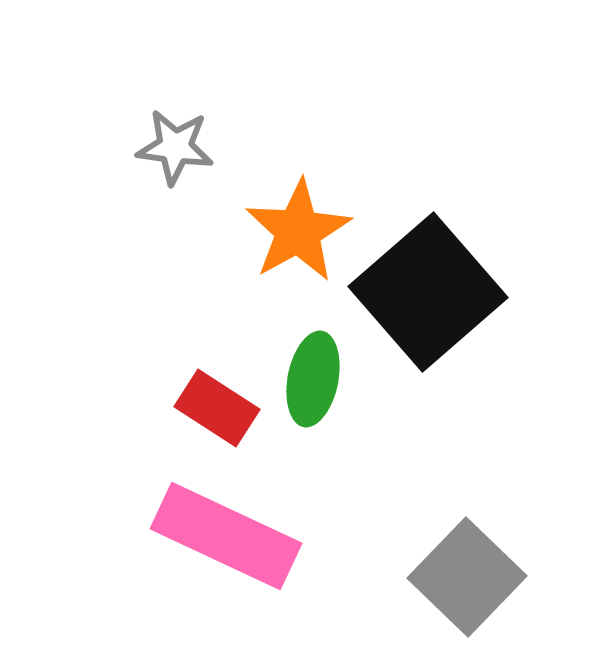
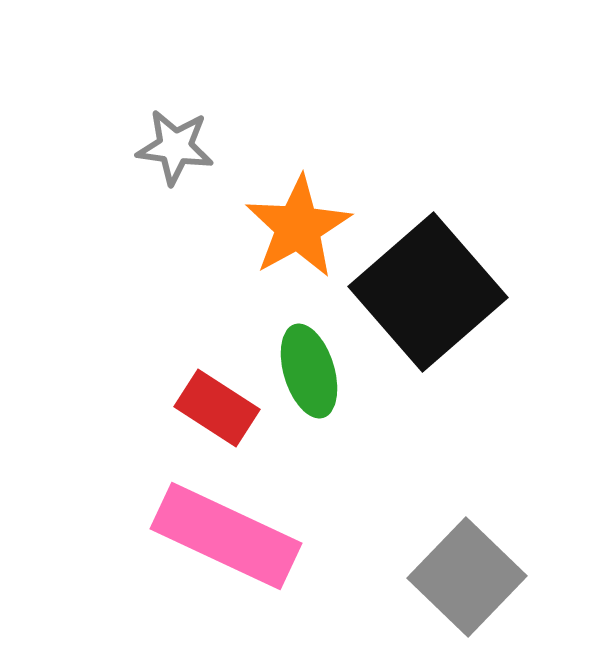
orange star: moved 4 px up
green ellipse: moved 4 px left, 8 px up; rotated 28 degrees counterclockwise
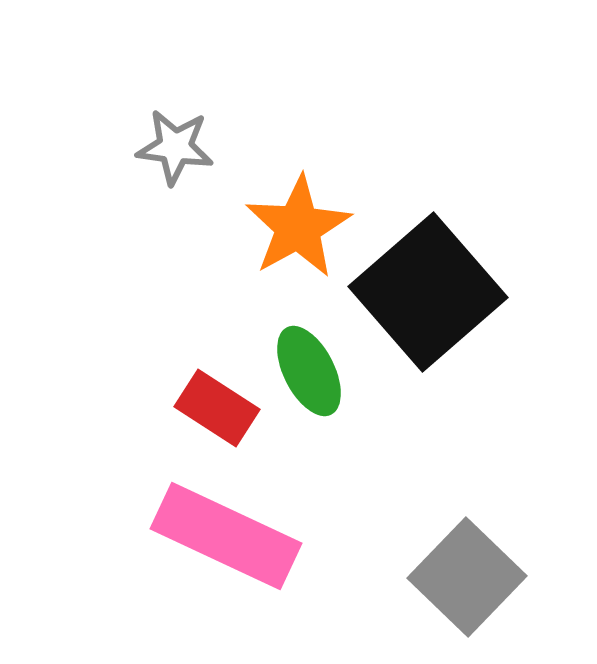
green ellipse: rotated 10 degrees counterclockwise
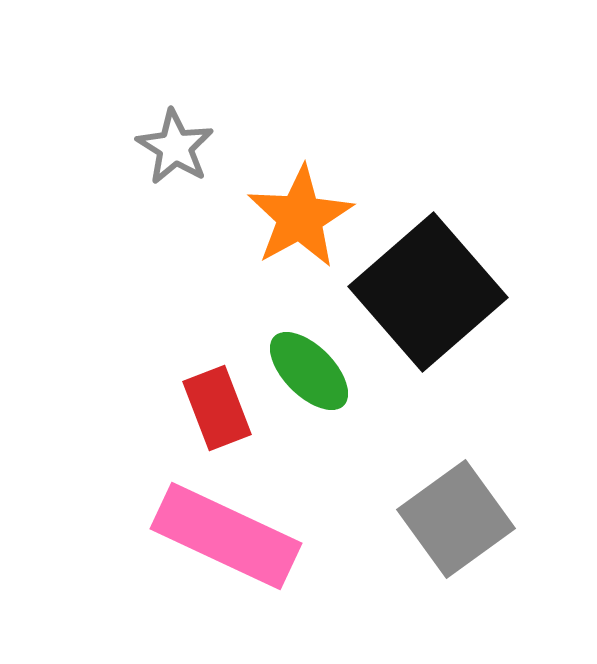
gray star: rotated 24 degrees clockwise
orange star: moved 2 px right, 10 px up
green ellipse: rotated 18 degrees counterclockwise
red rectangle: rotated 36 degrees clockwise
gray square: moved 11 px left, 58 px up; rotated 10 degrees clockwise
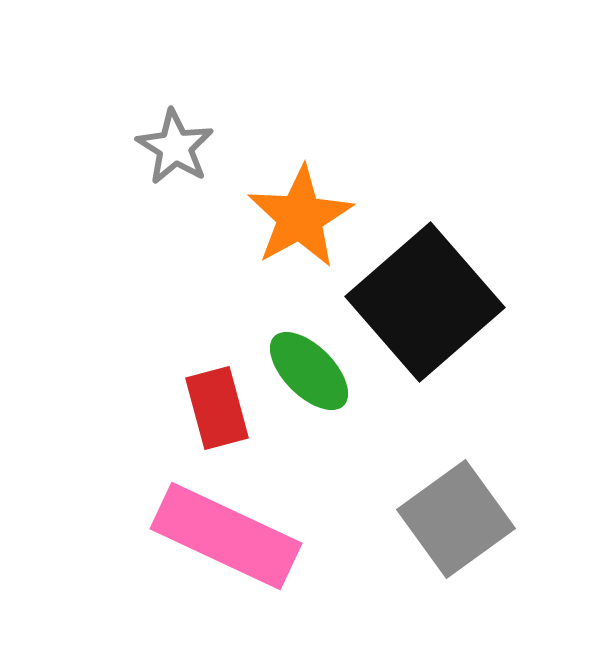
black square: moved 3 px left, 10 px down
red rectangle: rotated 6 degrees clockwise
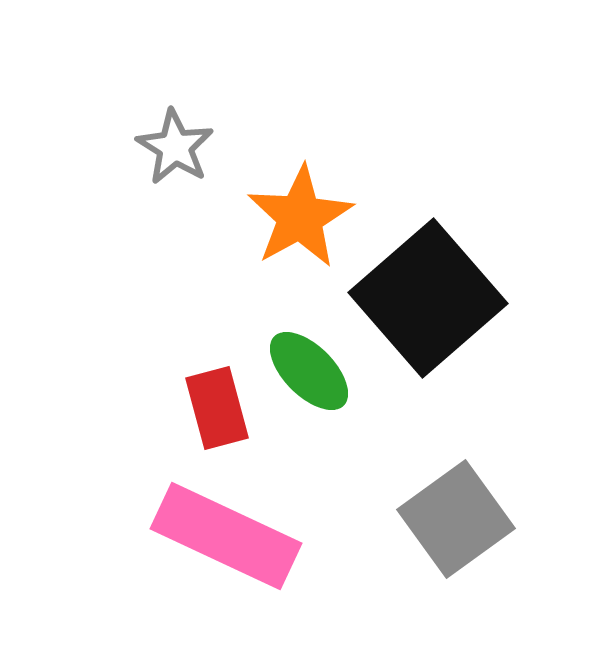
black square: moved 3 px right, 4 px up
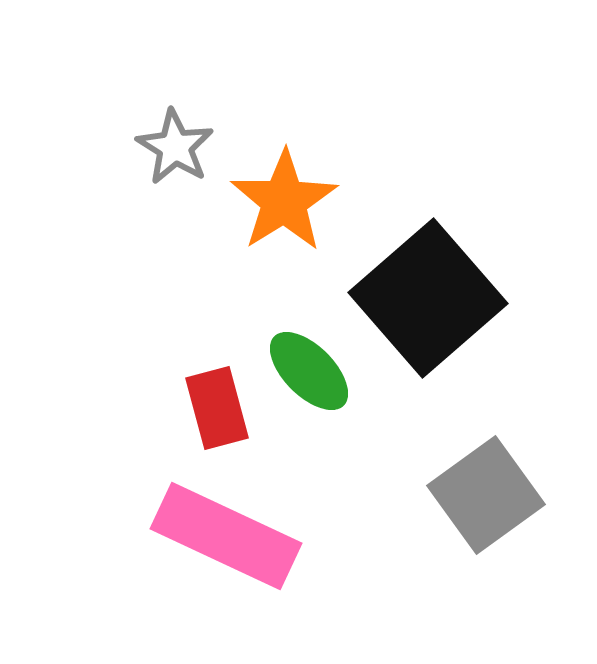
orange star: moved 16 px left, 16 px up; rotated 3 degrees counterclockwise
gray square: moved 30 px right, 24 px up
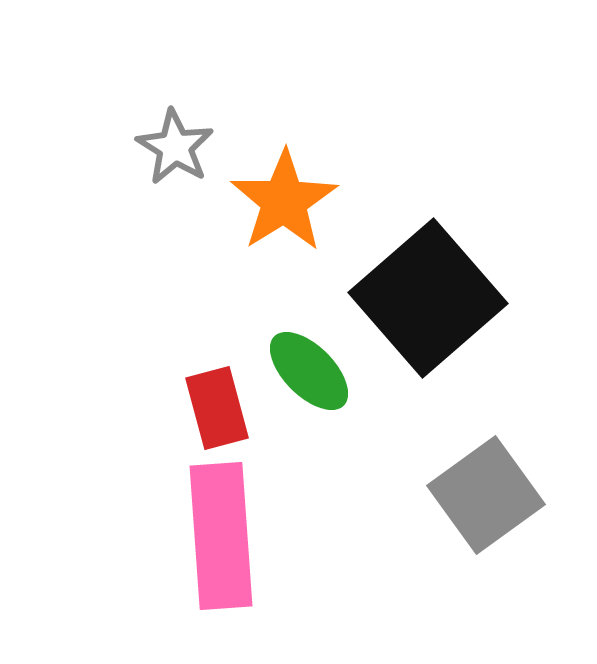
pink rectangle: moved 5 px left; rotated 61 degrees clockwise
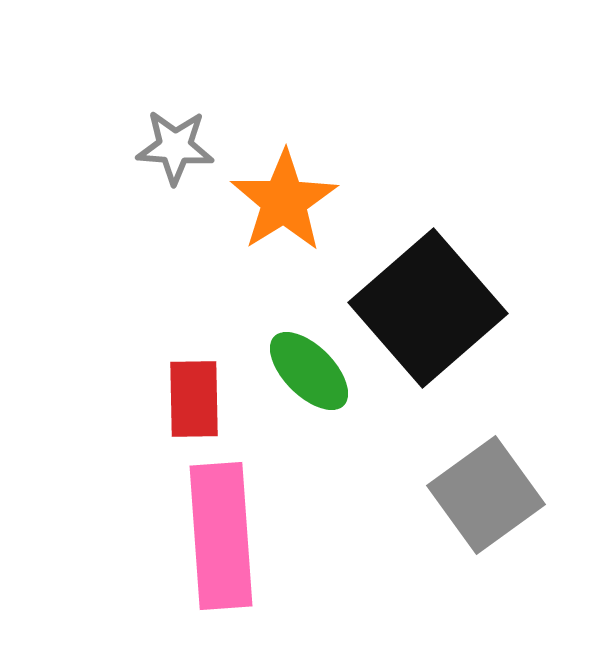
gray star: rotated 28 degrees counterclockwise
black square: moved 10 px down
red rectangle: moved 23 px left, 9 px up; rotated 14 degrees clockwise
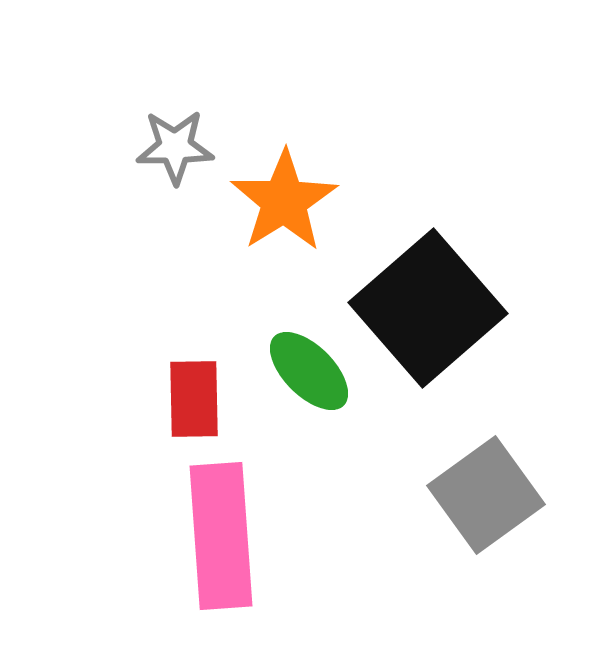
gray star: rotated 4 degrees counterclockwise
